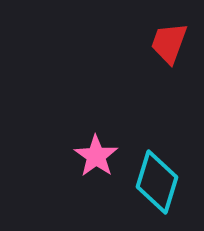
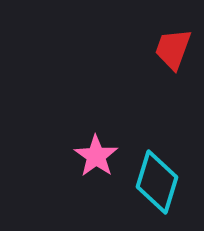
red trapezoid: moved 4 px right, 6 px down
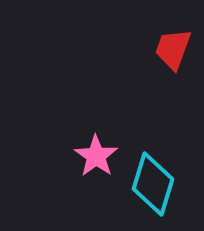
cyan diamond: moved 4 px left, 2 px down
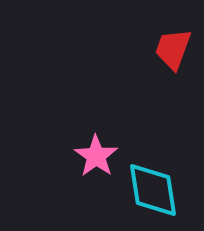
cyan diamond: moved 6 px down; rotated 26 degrees counterclockwise
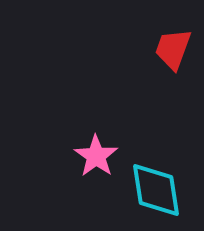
cyan diamond: moved 3 px right
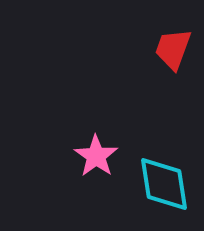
cyan diamond: moved 8 px right, 6 px up
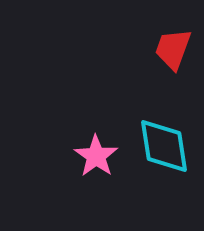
cyan diamond: moved 38 px up
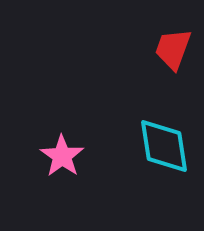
pink star: moved 34 px left
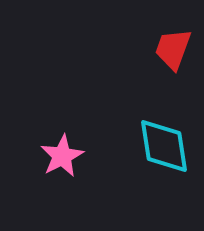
pink star: rotated 9 degrees clockwise
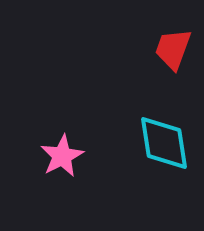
cyan diamond: moved 3 px up
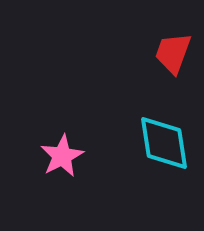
red trapezoid: moved 4 px down
